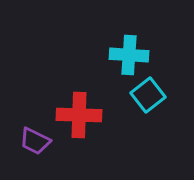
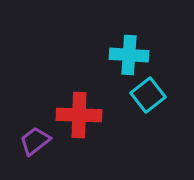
purple trapezoid: rotated 116 degrees clockwise
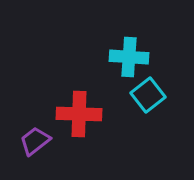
cyan cross: moved 2 px down
red cross: moved 1 px up
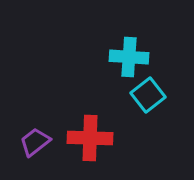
red cross: moved 11 px right, 24 px down
purple trapezoid: moved 1 px down
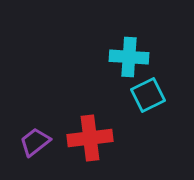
cyan square: rotated 12 degrees clockwise
red cross: rotated 9 degrees counterclockwise
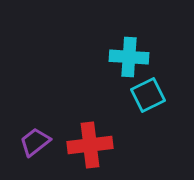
red cross: moved 7 px down
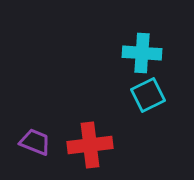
cyan cross: moved 13 px right, 4 px up
purple trapezoid: rotated 60 degrees clockwise
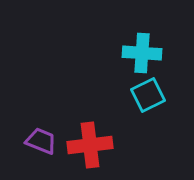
purple trapezoid: moved 6 px right, 1 px up
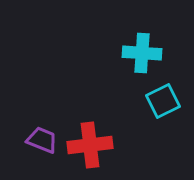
cyan square: moved 15 px right, 6 px down
purple trapezoid: moved 1 px right, 1 px up
